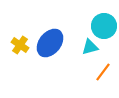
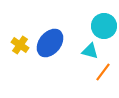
cyan triangle: moved 4 px down; rotated 30 degrees clockwise
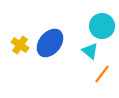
cyan circle: moved 2 px left
cyan triangle: rotated 24 degrees clockwise
orange line: moved 1 px left, 2 px down
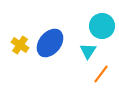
cyan triangle: moved 2 px left; rotated 24 degrees clockwise
orange line: moved 1 px left
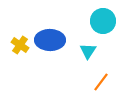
cyan circle: moved 1 px right, 5 px up
blue ellipse: moved 3 px up; rotated 52 degrees clockwise
orange line: moved 8 px down
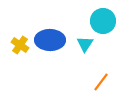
cyan triangle: moved 3 px left, 7 px up
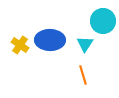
orange line: moved 18 px left, 7 px up; rotated 54 degrees counterclockwise
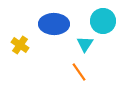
blue ellipse: moved 4 px right, 16 px up
orange line: moved 4 px left, 3 px up; rotated 18 degrees counterclockwise
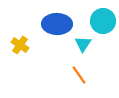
blue ellipse: moved 3 px right
cyan triangle: moved 2 px left
orange line: moved 3 px down
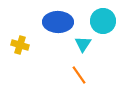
blue ellipse: moved 1 px right, 2 px up
yellow cross: rotated 18 degrees counterclockwise
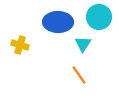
cyan circle: moved 4 px left, 4 px up
